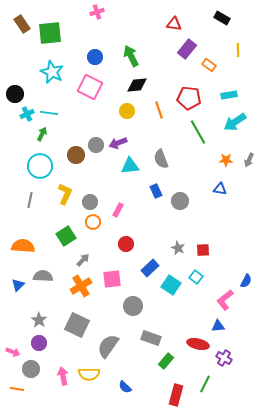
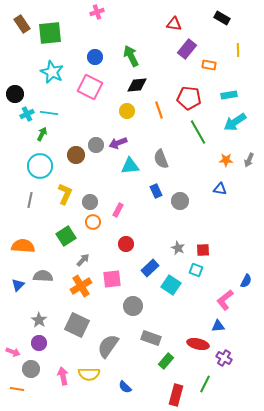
orange rectangle at (209, 65): rotated 24 degrees counterclockwise
cyan square at (196, 277): moved 7 px up; rotated 16 degrees counterclockwise
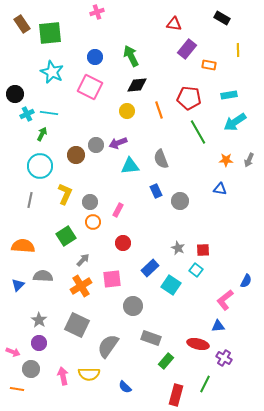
red circle at (126, 244): moved 3 px left, 1 px up
cyan square at (196, 270): rotated 16 degrees clockwise
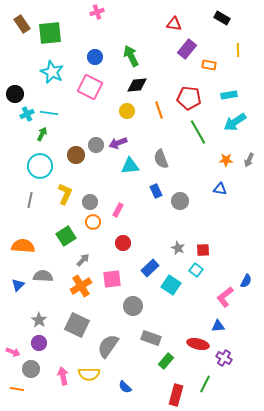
pink L-shape at (225, 300): moved 3 px up
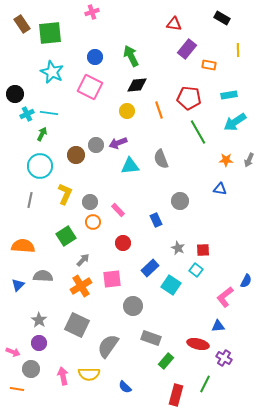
pink cross at (97, 12): moved 5 px left
blue rectangle at (156, 191): moved 29 px down
pink rectangle at (118, 210): rotated 72 degrees counterclockwise
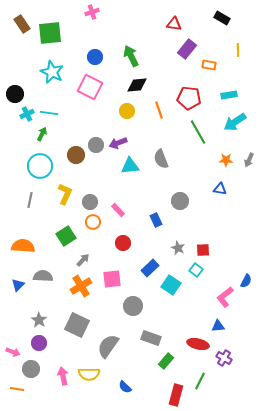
green line at (205, 384): moved 5 px left, 3 px up
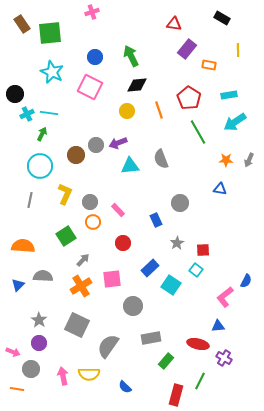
red pentagon at (189, 98): rotated 25 degrees clockwise
gray circle at (180, 201): moved 2 px down
gray star at (178, 248): moved 1 px left, 5 px up; rotated 16 degrees clockwise
gray rectangle at (151, 338): rotated 30 degrees counterclockwise
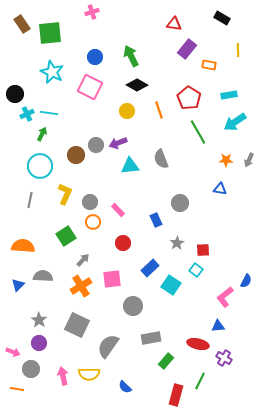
black diamond at (137, 85): rotated 35 degrees clockwise
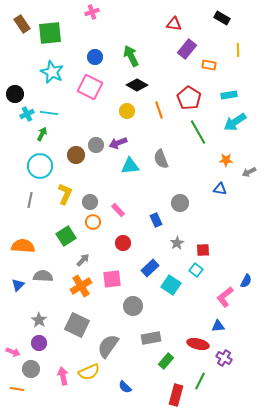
gray arrow at (249, 160): moved 12 px down; rotated 40 degrees clockwise
yellow semicircle at (89, 374): moved 2 px up; rotated 25 degrees counterclockwise
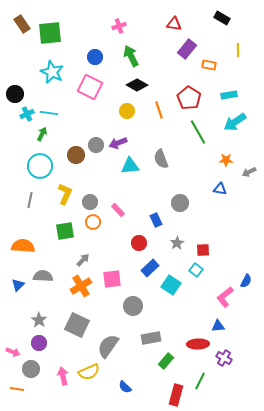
pink cross at (92, 12): moved 27 px right, 14 px down
green square at (66, 236): moved 1 px left, 5 px up; rotated 24 degrees clockwise
red circle at (123, 243): moved 16 px right
red ellipse at (198, 344): rotated 15 degrees counterclockwise
